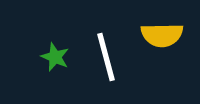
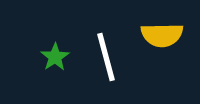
green star: rotated 16 degrees clockwise
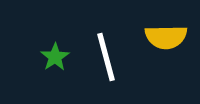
yellow semicircle: moved 4 px right, 2 px down
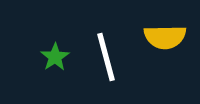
yellow semicircle: moved 1 px left
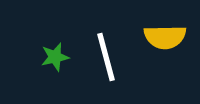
green star: rotated 20 degrees clockwise
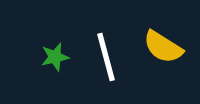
yellow semicircle: moved 2 px left, 10 px down; rotated 33 degrees clockwise
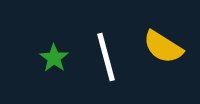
green star: moved 1 px left, 1 px down; rotated 24 degrees counterclockwise
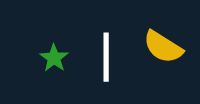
white line: rotated 15 degrees clockwise
